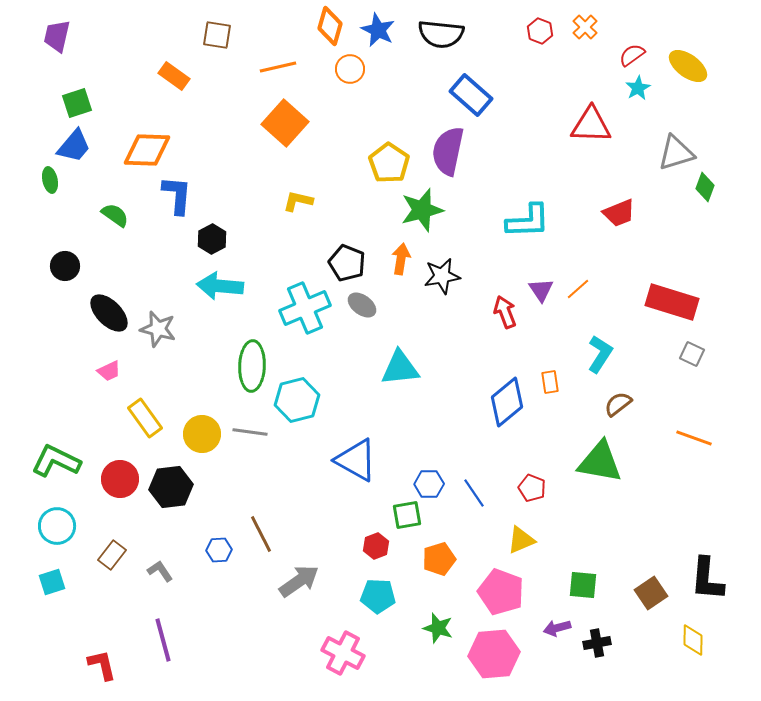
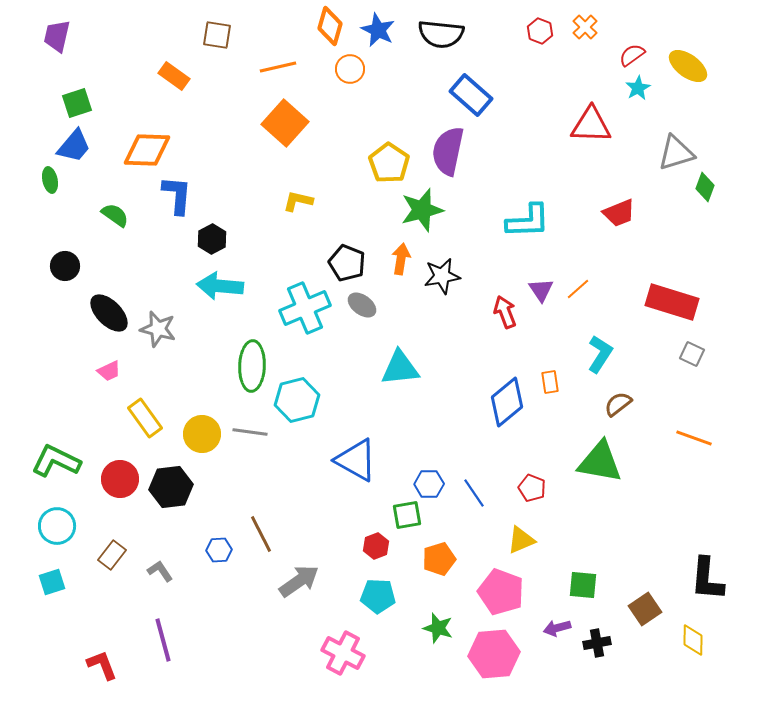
brown square at (651, 593): moved 6 px left, 16 px down
red L-shape at (102, 665): rotated 8 degrees counterclockwise
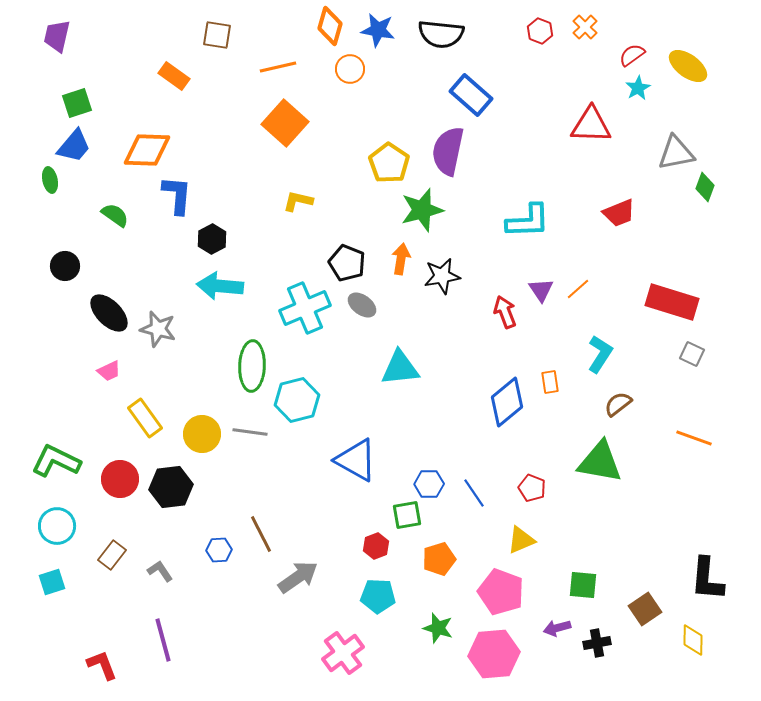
blue star at (378, 30): rotated 16 degrees counterclockwise
gray triangle at (676, 153): rotated 6 degrees clockwise
gray arrow at (299, 581): moved 1 px left, 4 px up
pink cross at (343, 653): rotated 27 degrees clockwise
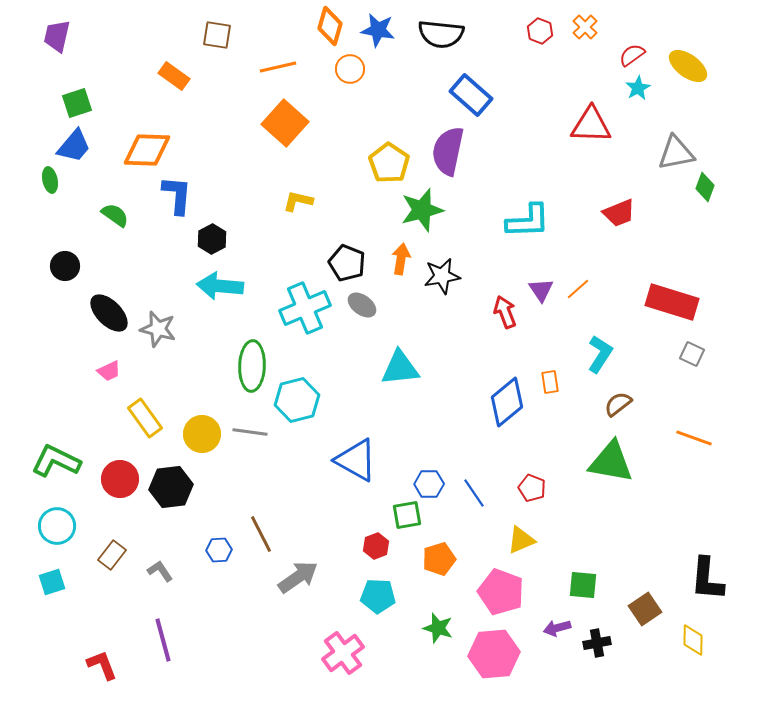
green triangle at (600, 462): moved 11 px right
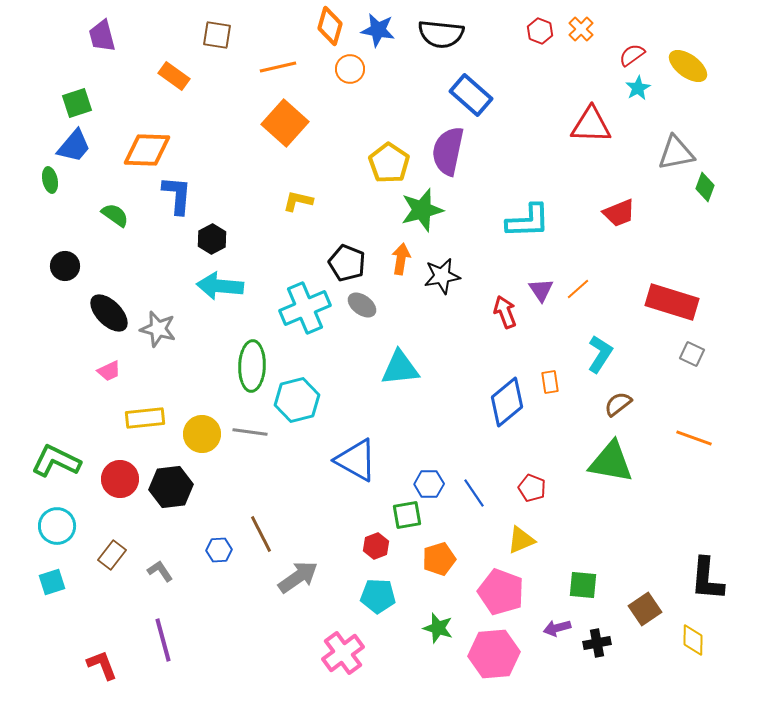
orange cross at (585, 27): moved 4 px left, 2 px down
purple trapezoid at (57, 36): moved 45 px right; rotated 28 degrees counterclockwise
yellow rectangle at (145, 418): rotated 60 degrees counterclockwise
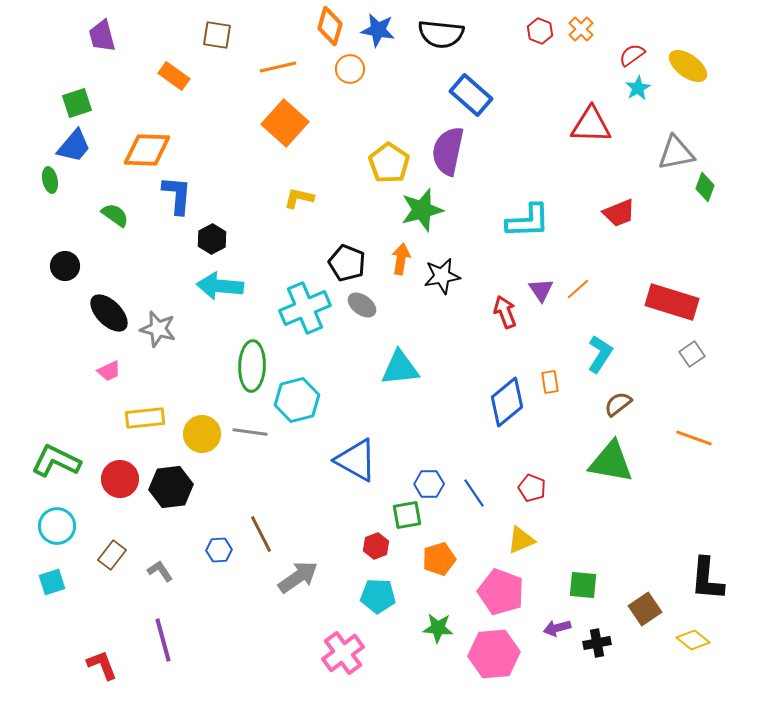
yellow L-shape at (298, 201): moved 1 px right, 3 px up
gray square at (692, 354): rotated 30 degrees clockwise
green star at (438, 628): rotated 12 degrees counterclockwise
yellow diamond at (693, 640): rotated 52 degrees counterclockwise
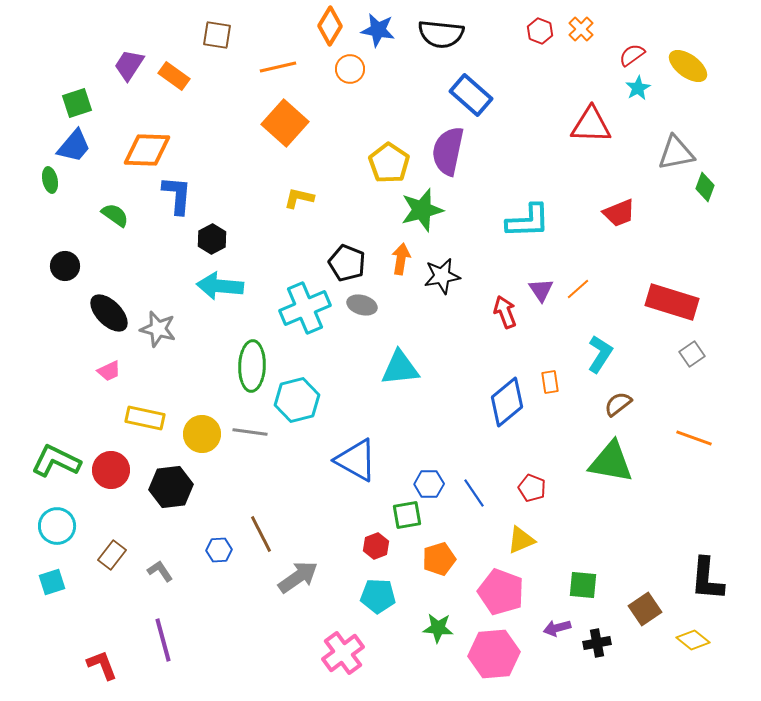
orange diamond at (330, 26): rotated 15 degrees clockwise
purple trapezoid at (102, 36): moved 27 px right, 29 px down; rotated 48 degrees clockwise
gray ellipse at (362, 305): rotated 20 degrees counterclockwise
yellow rectangle at (145, 418): rotated 18 degrees clockwise
red circle at (120, 479): moved 9 px left, 9 px up
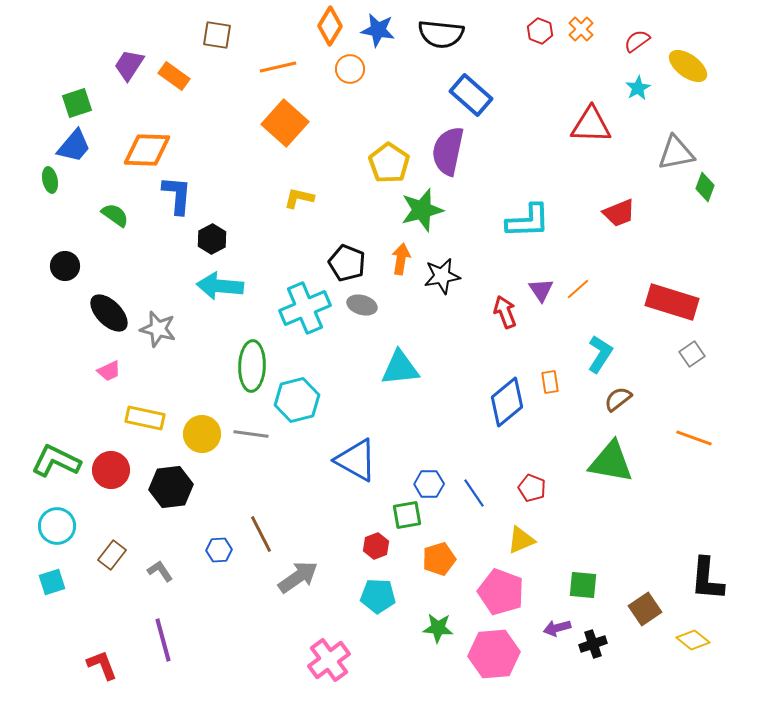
red semicircle at (632, 55): moved 5 px right, 14 px up
brown semicircle at (618, 404): moved 5 px up
gray line at (250, 432): moved 1 px right, 2 px down
black cross at (597, 643): moved 4 px left, 1 px down; rotated 8 degrees counterclockwise
pink cross at (343, 653): moved 14 px left, 7 px down
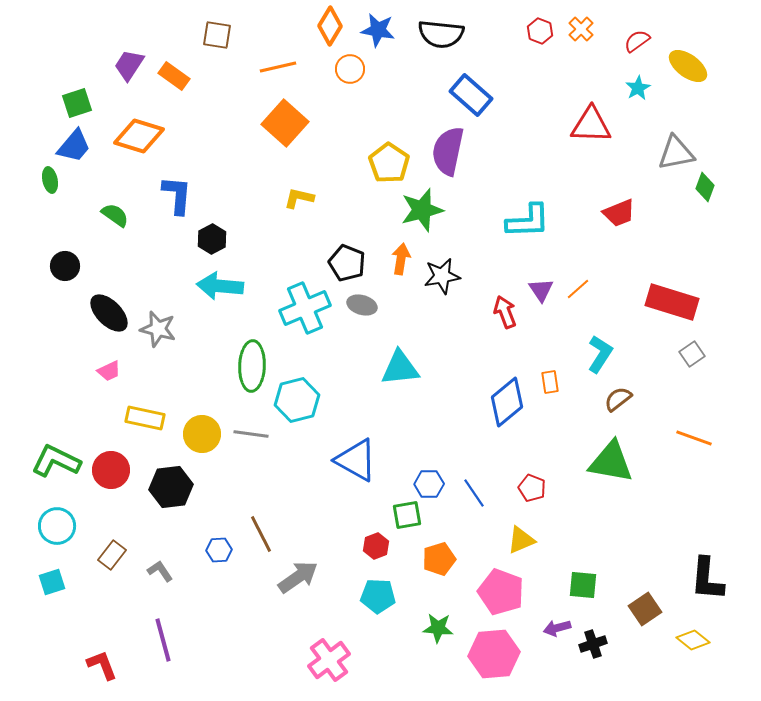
orange diamond at (147, 150): moved 8 px left, 14 px up; rotated 15 degrees clockwise
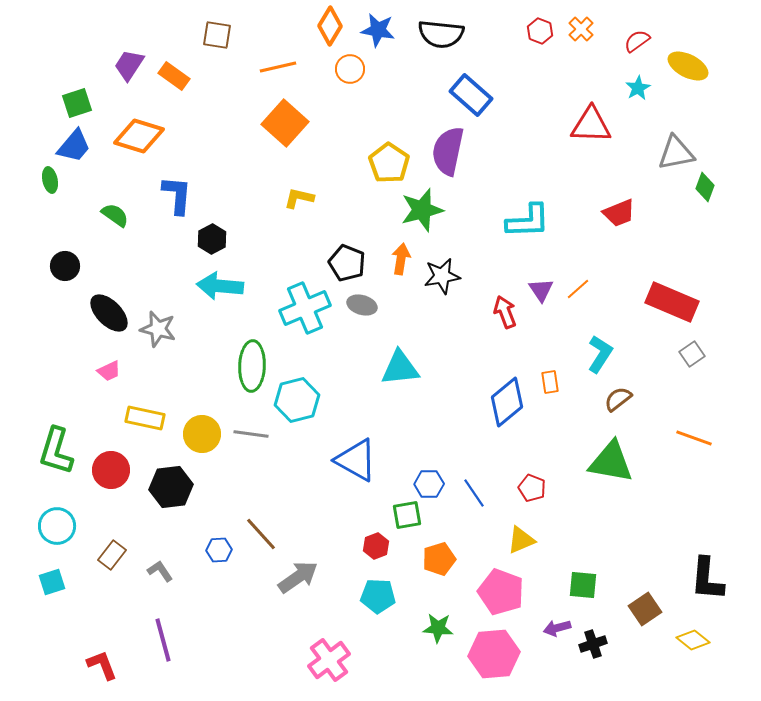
yellow ellipse at (688, 66): rotated 9 degrees counterclockwise
red rectangle at (672, 302): rotated 6 degrees clockwise
green L-shape at (56, 461): moved 10 px up; rotated 99 degrees counterclockwise
brown line at (261, 534): rotated 15 degrees counterclockwise
